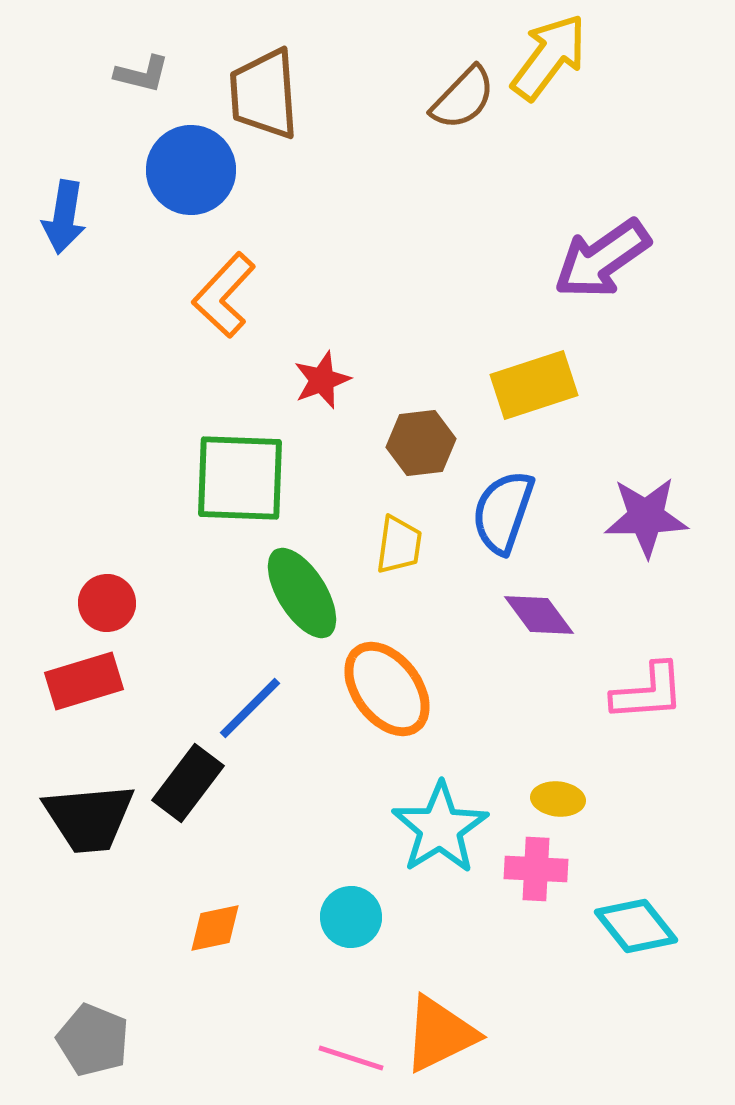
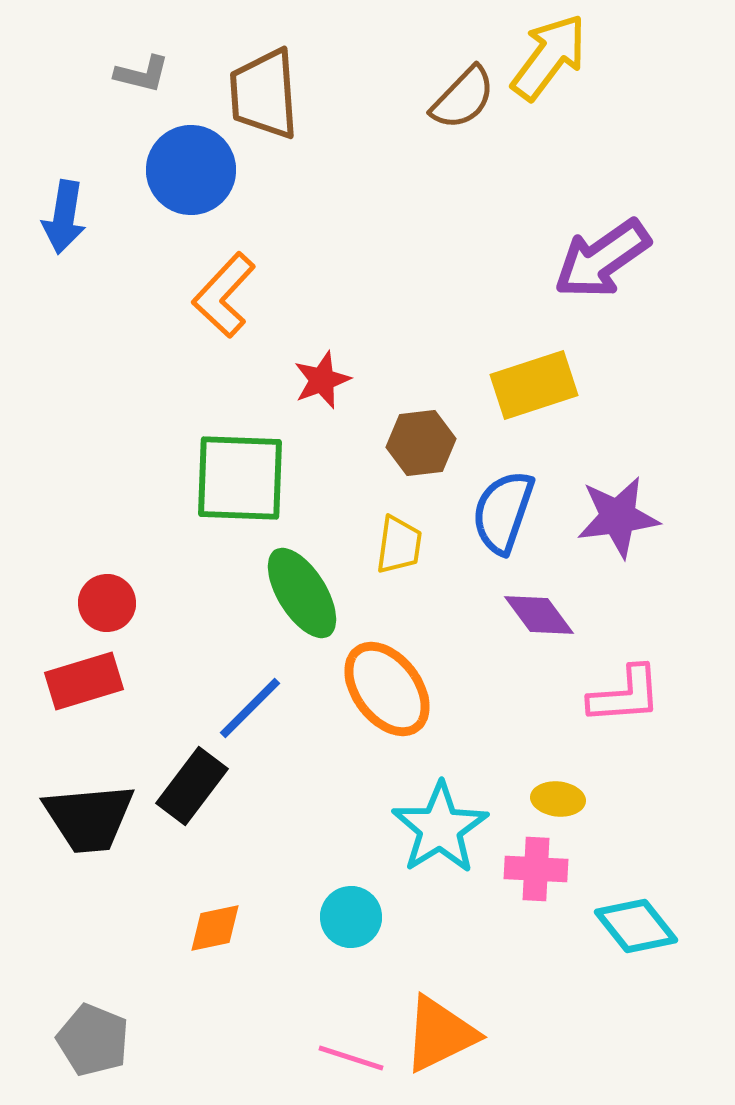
purple star: moved 28 px left; rotated 6 degrees counterclockwise
pink L-shape: moved 23 px left, 3 px down
black rectangle: moved 4 px right, 3 px down
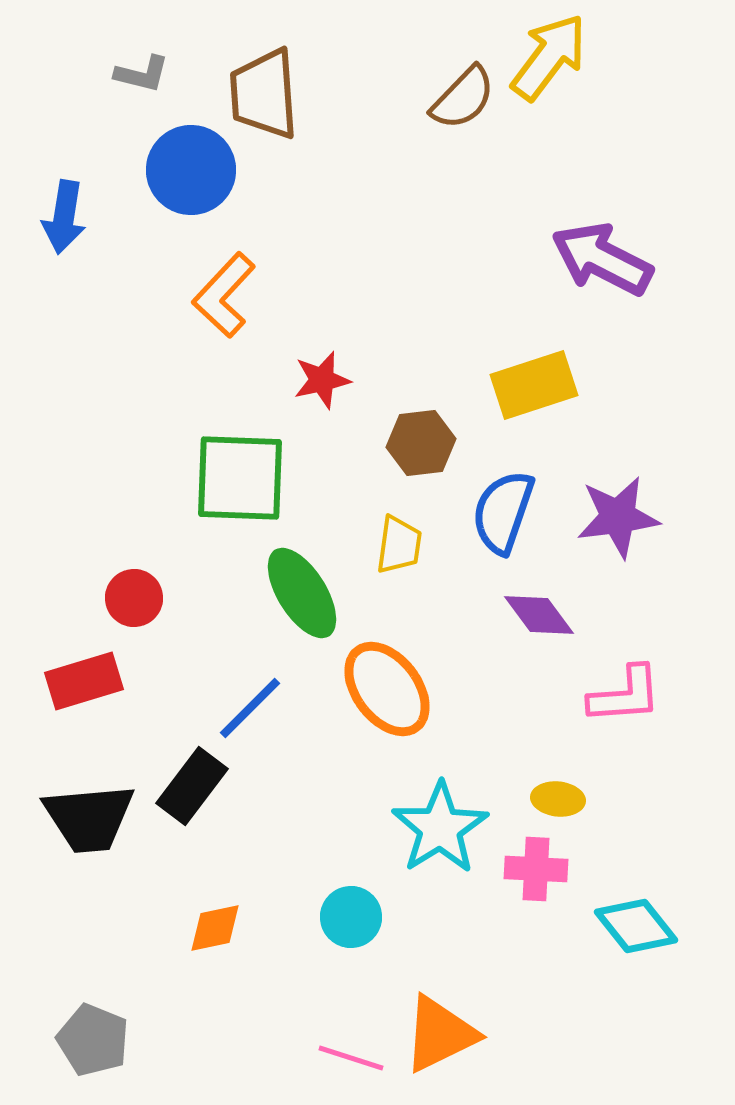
purple arrow: rotated 62 degrees clockwise
red star: rotated 8 degrees clockwise
red circle: moved 27 px right, 5 px up
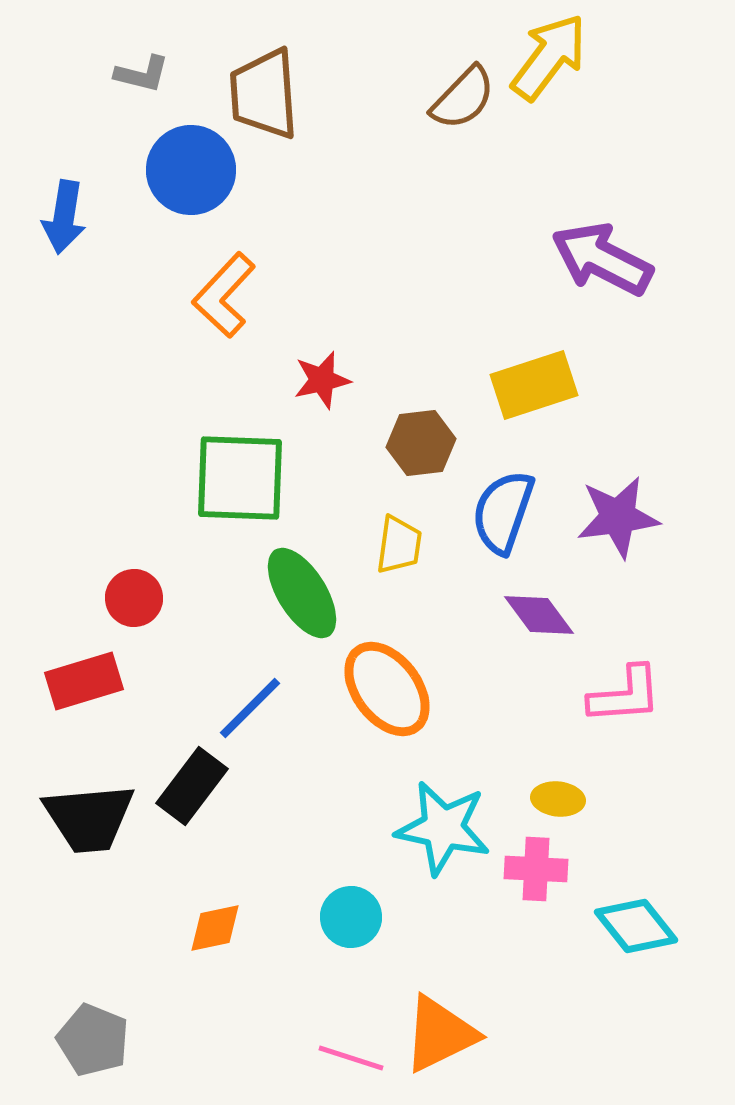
cyan star: moved 3 px right; rotated 28 degrees counterclockwise
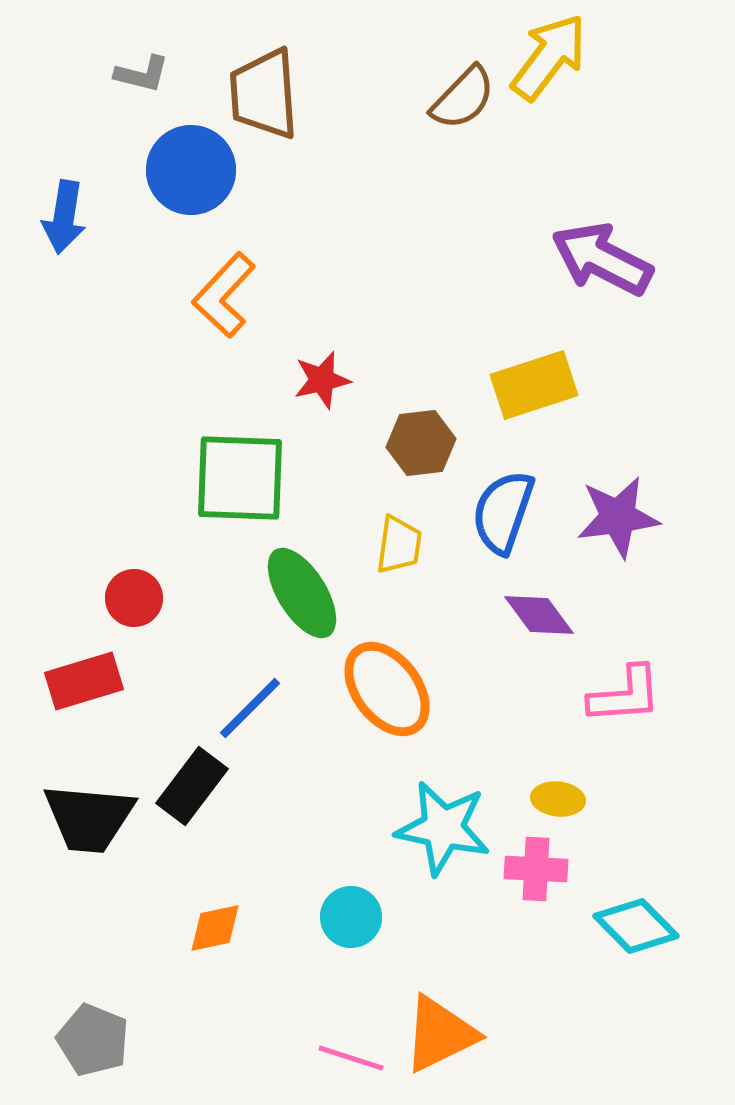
black trapezoid: rotated 10 degrees clockwise
cyan diamond: rotated 6 degrees counterclockwise
